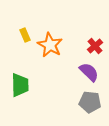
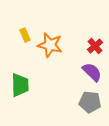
orange star: rotated 15 degrees counterclockwise
purple semicircle: moved 3 px right
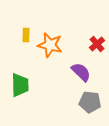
yellow rectangle: moved 1 px right; rotated 24 degrees clockwise
red cross: moved 2 px right, 2 px up
purple semicircle: moved 11 px left
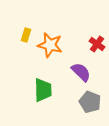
yellow rectangle: rotated 16 degrees clockwise
red cross: rotated 14 degrees counterclockwise
green trapezoid: moved 23 px right, 5 px down
gray pentagon: rotated 15 degrees clockwise
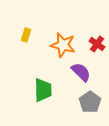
orange star: moved 13 px right
gray pentagon: rotated 15 degrees clockwise
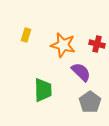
red cross: rotated 21 degrees counterclockwise
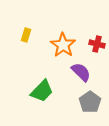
orange star: rotated 20 degrees clockwise
green trapezoid: moved 1 px left, 1 px down; rotated 45 degrees clockwise
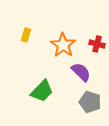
gray pentagon: rotated 20 degrees counterclockwise
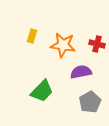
yellow rectangle: moved 6 px right, 1 px down
orange star: rotated 25 degrees counterclockwise
purple semicircle: rotated 55 degrees counterclockwise
gray pentagon: rotated 25 degrees clockwise
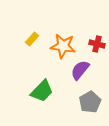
yellow rectangle: moved 3 px down; rotated 24 degrees clockwise
orange star: moved 1 px down
purple semicircle: moved 1 px left, 2 px up; rotated 40 degrees counterclockwise
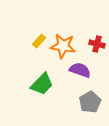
yellow rectangle: moved 7 px right, 2 px down
purple semicircle: rotated 70 degrees clockwise
green trapezoid: moved 7 px up
